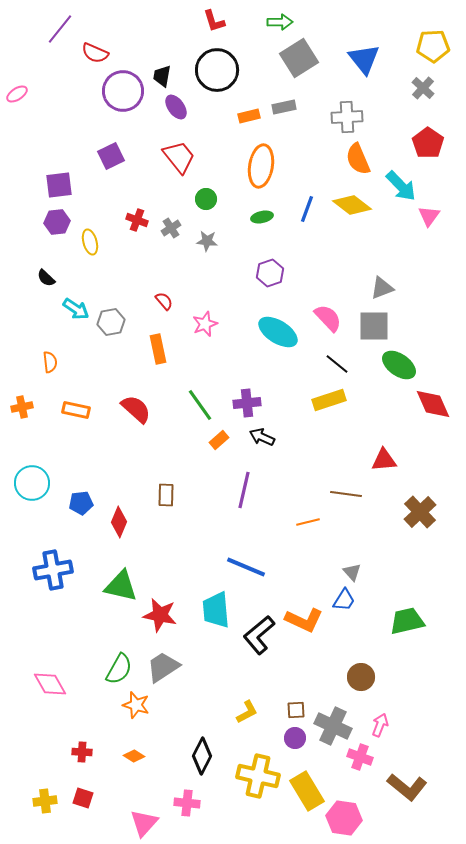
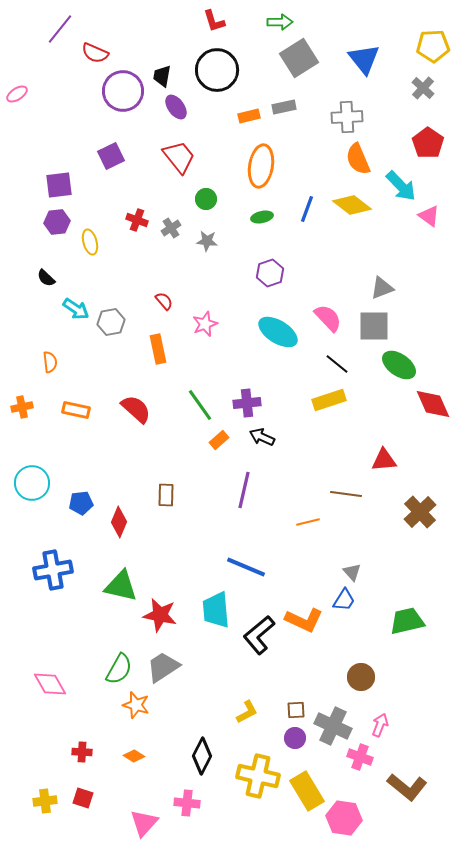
pink triangle at (429, 216): rotated 30 degrees counterclockwise
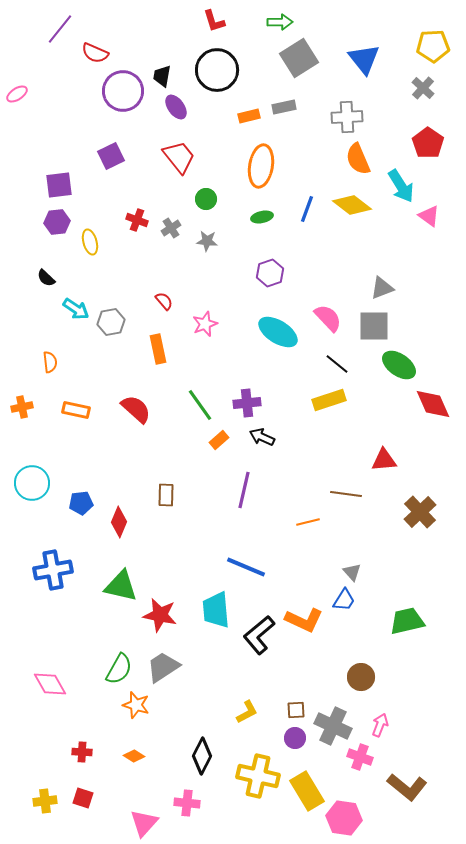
cyan arrow at (401, 186): rotated 12 degrees clockwise
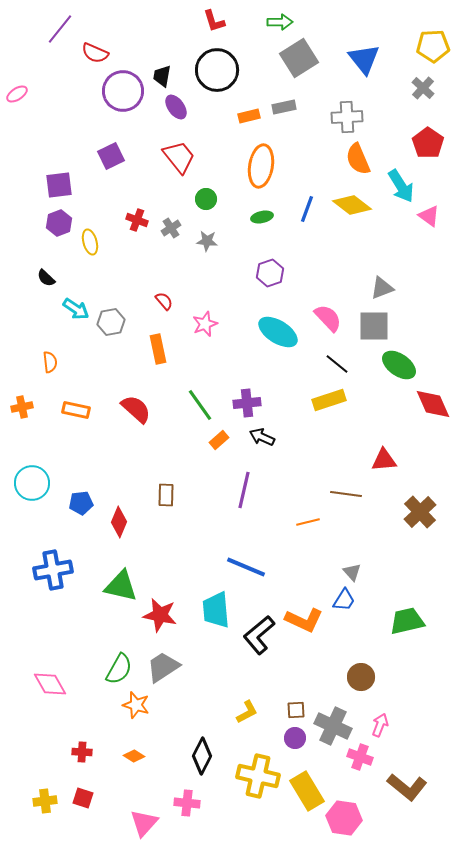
purple hexagon at (57, 222): moved 2 px right, 1 px down; rotated 15 degrees counterclockwise
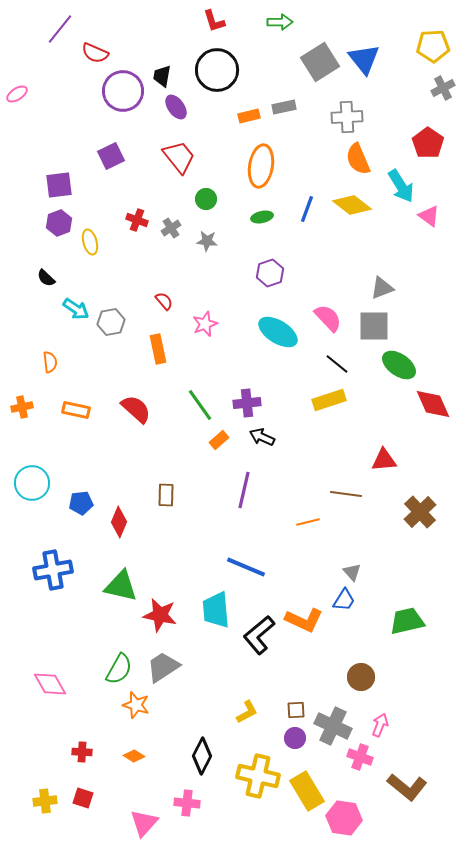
gray square at (299, 58): moved 21 px right, 4 px down
gray cross at (423, 88): moved 20 px right; rotated 20 degrees clockwise
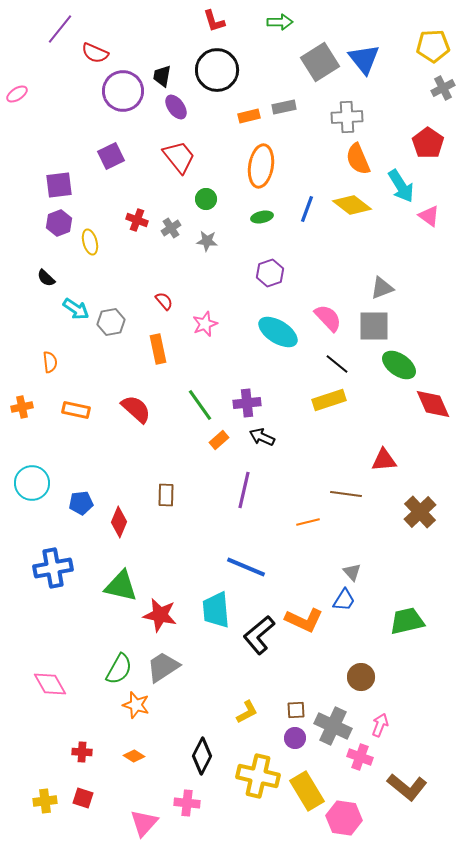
blue cross at (53, 570): moved 2 px up
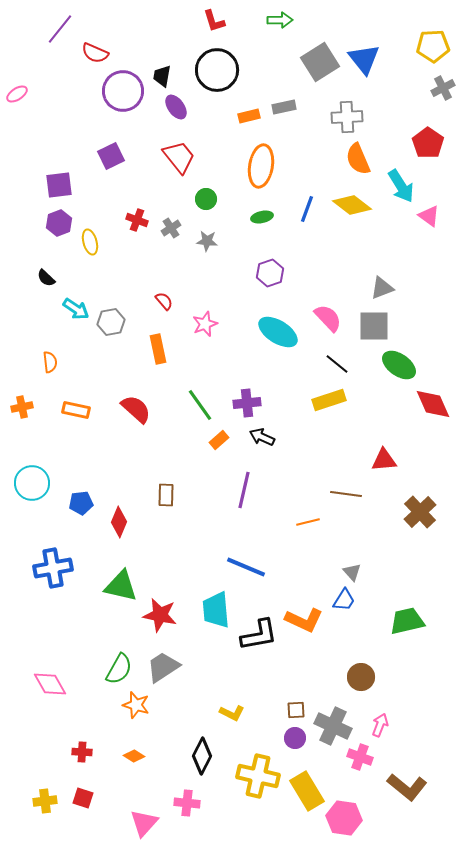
green arrow at (280, 22): moved 2 px up
black L-shape at (259, 635): rotated 150 degrees counterclockwise
yellow L-shape at (247, 712): moved 15 px left, 1 px down; rotated 55 degrees clockwise
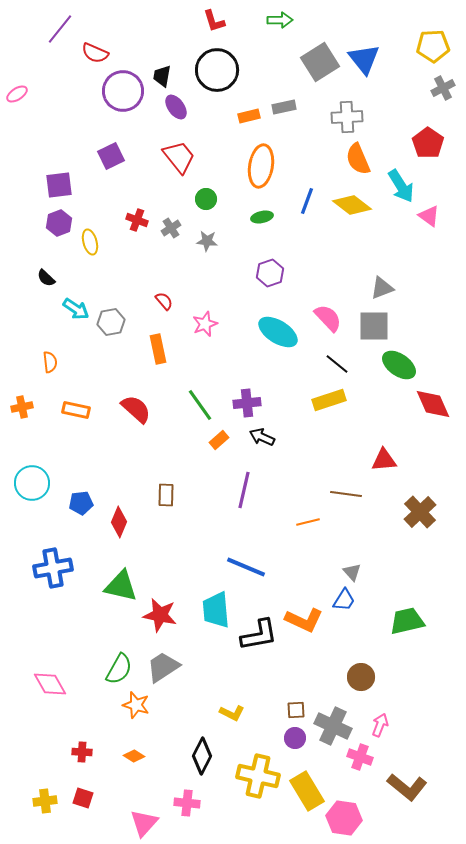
blue line at (307, 209): moved 8 px up
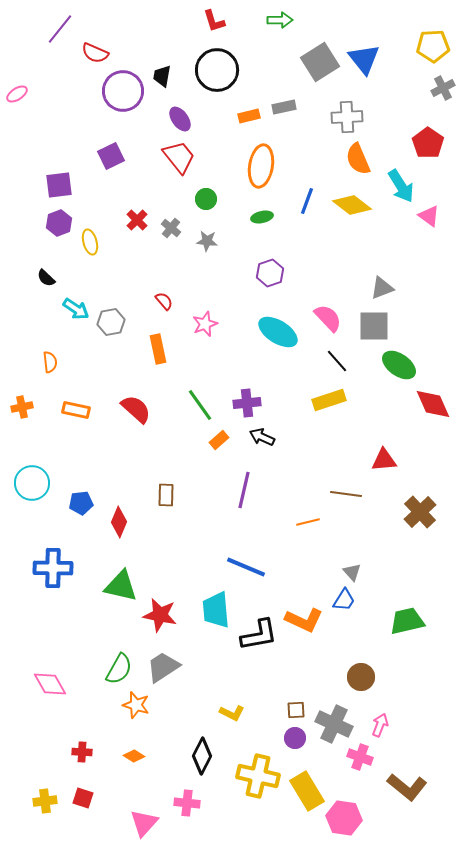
purple ellipse at (176, 107): moved 4 px right, 12 px down
red cross at (137, 220): rotated 25 degrees clockwise
gray cross at (171, 228): rotated 18 degrees counterclockwise
black line at (337, 364): moved 3 px up; rotated 10 degrees clockwise
blue cross at (53, 568): rotated 12 degrees clockwise
gray cross at (333, 726): moved 1 px right, 2 px up
